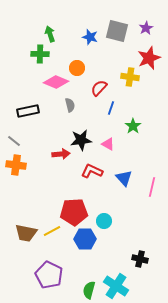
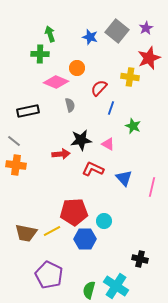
gray square: rotated 25 degrees clockwise
green star: rotated 14 degrees counterclockwise
red L-shape: moved 1 px right, 2 px up
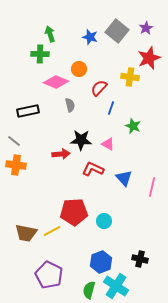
orange circle: moved 2 px right, 1 px down
black star: rotated 10 degrees clockwise
blue hexagon: moved 16 px right, 23 px down; rotated 20 degrees counterclockwise
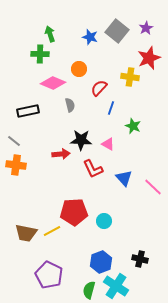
pink diamond: moved 3 px left, 1 px down
red L-shape: rotated 140 degrees counterclockwise
pink line: moved 1 px right; rotated 60 degrees counterclockwise
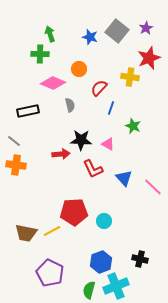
purple pentagon: moved 1 px right, 2 px up
cyan cross: rotated 35 degrees clockwise
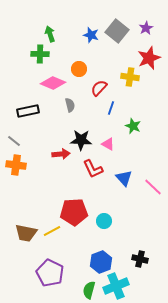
blue star: moved 1 px right, 2 px up
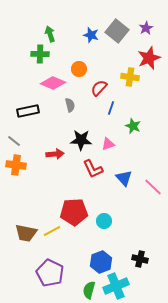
pink triangle: rotated 48 degrees counterclockwise
red arrow: moved 6 px left
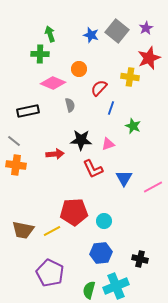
blue triangle: rotated 12 degrees clockwise
pink line: rotated 72 degrees counterclockwise
brown trapezoid: moved 3 px left, 3 px up
blue hexagon: moved 9 px up; rotated 15 degrees clockwise
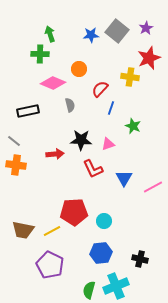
blue star: rotated 21 degrees counterclockwise
red semicircle: moved 1 px right, 1 px down
purple pentagon: moved 8 px up
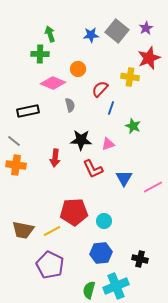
orange circle: moved 1 px left
red arrow: moved 4 px down; rotated 102 degrees clockwise
